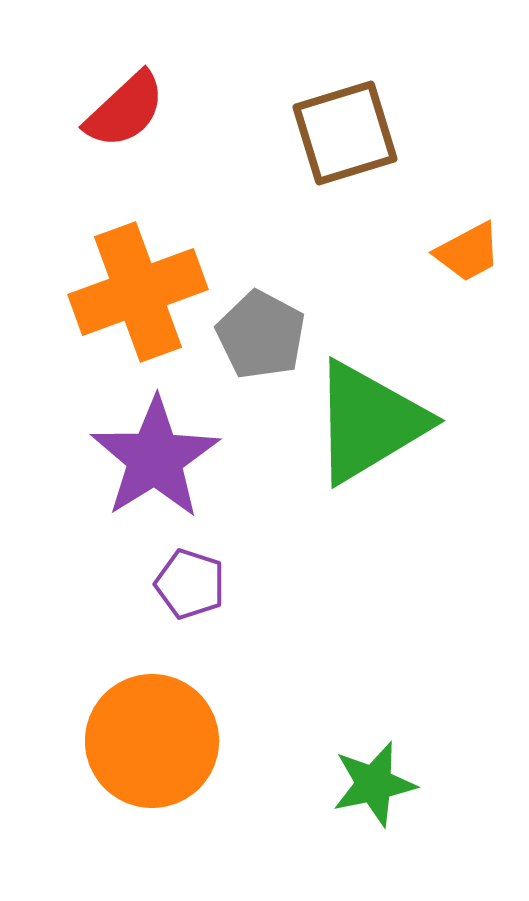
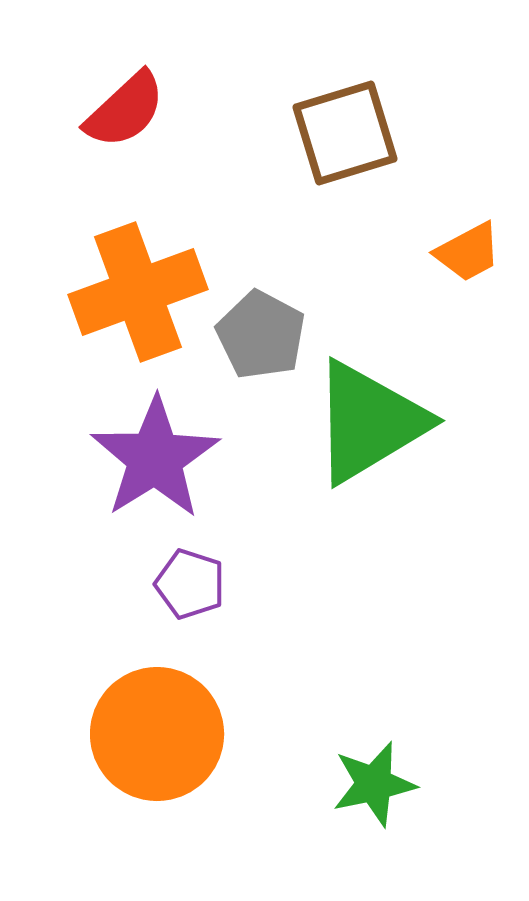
orange circle: moved 5 px right, 7 px up
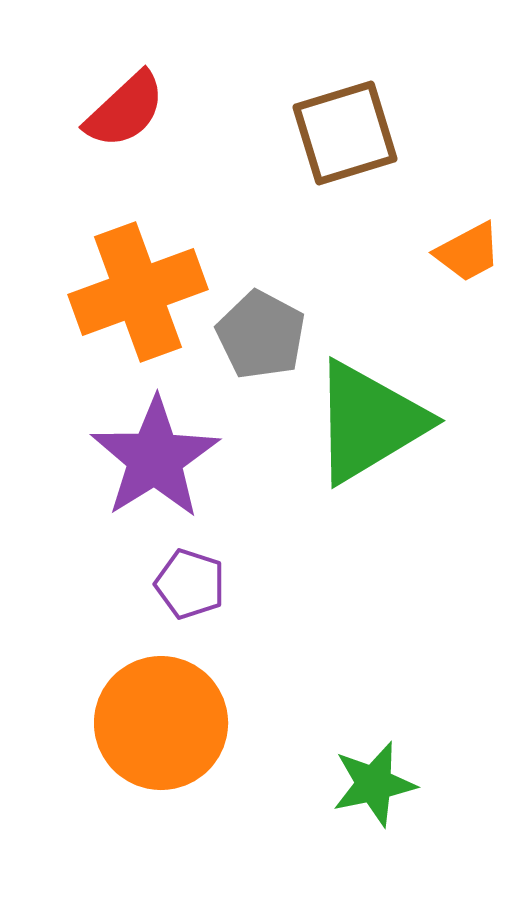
orange circle: moved 4 px right, 11 px up
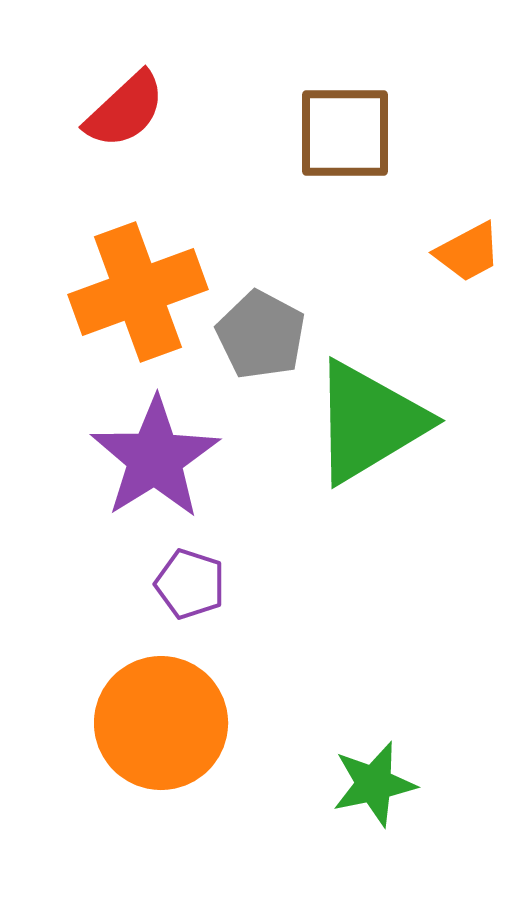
brown square: rotated 17 degrees clockwise
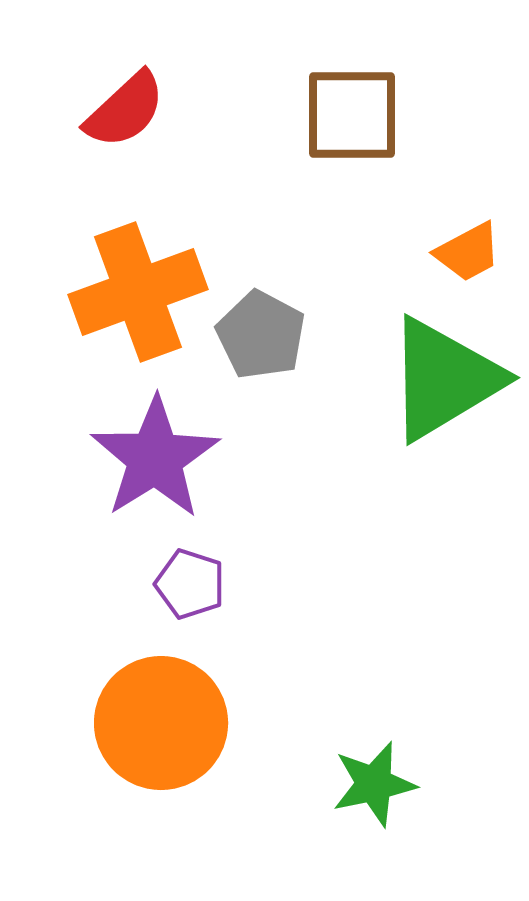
brown square: moved 7 px right, 18 px up
green triangle: moved 75 px right, 43 px up
